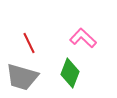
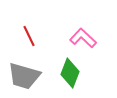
red line: moved 7 px up
gray trapezoid: moved 2 px right, 1 px up
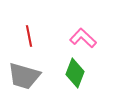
red line: rotated 15 degrees clockwise
green diamond: moved 5 px right
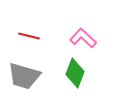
red line: rotated 65 degrees counterclockwise
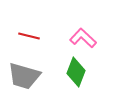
green diamond: moved 1 px right, 1 px up
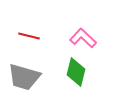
green diamond: rotated 8 degrees counterclockwise
gray trapezoid: moved 1 px down
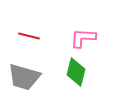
pink L-shape: rotated 40 degrees counterclockwise
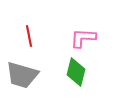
red line: rotated 65 degrees clockwise
gray trapezoid: moved 2 px left, 2 px up
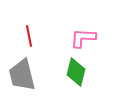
gray trapezoid: rotated 60 degrees clockwise
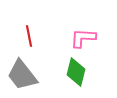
gray trapezoid: rotated 24 degrees counterclockwise
